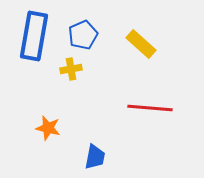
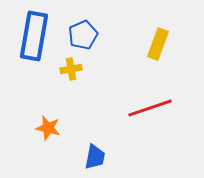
yellow rectangle: moved 17 px right; rotated 68 degrees clockwise
red line: rotated 24 degrees counterclockwise
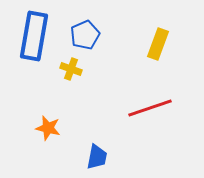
blue pentagon: moved 2 px right
yellow cross: rotated 30 degrees clockwise
blue trapezoid: moved 2 px right
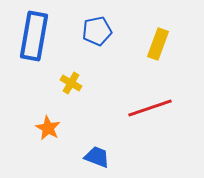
blue pentagon: moved 12 px right, 4 px up; rotated 12 degrees clockwise
yellow cross: moved 14 px down; rotated 10 degrees clockwise
orange star: rotated 15 degrees clockwise
blue trapezoid: rotated 80 degrees counterclockwise
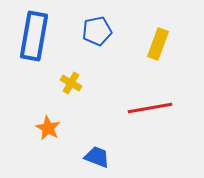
red line: rotated 9 degrees clockwise
